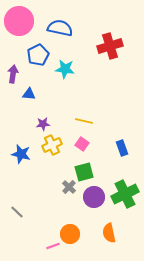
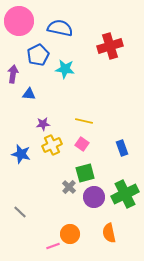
green square: moved 1 px right, 1 px down
gray line: moved 3 px right
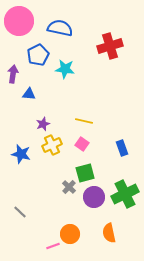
purple star: rotated 16 degrees counterclockwise
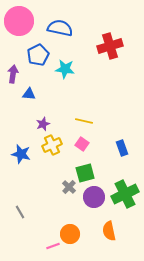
gray line: rotated 16 degrees clockwise
orange semicircle: moved 2 px up
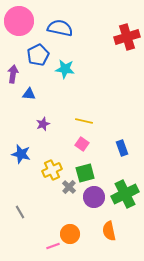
red cross: moved 17 px right, 9 px up
yellow cross: moved 25 px down
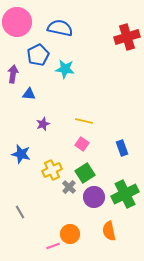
pink circle: moved 2 px left, 1 px down
green square: rotated 18 degrees counterclockwise
